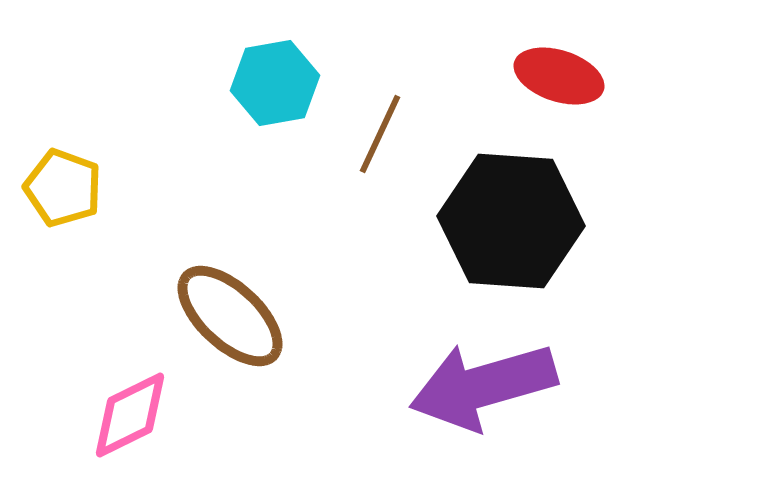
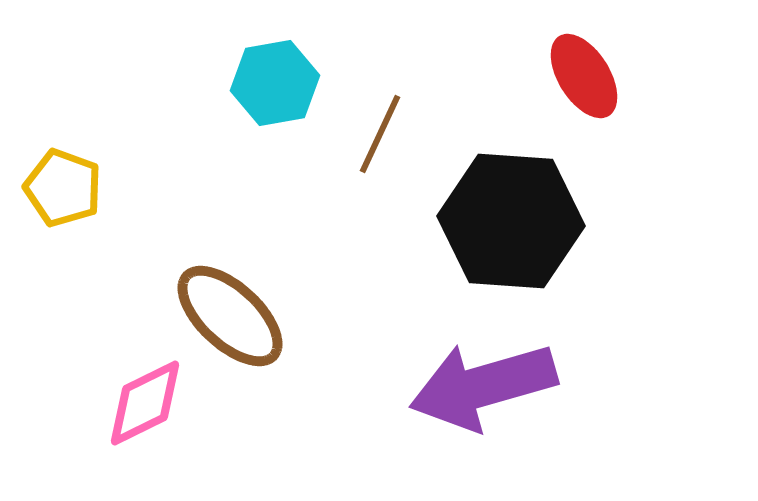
red ellipse: moved 25 px right; rotated 40 degrees clockwise
pink diamond: moved 15 px right, 12 px up
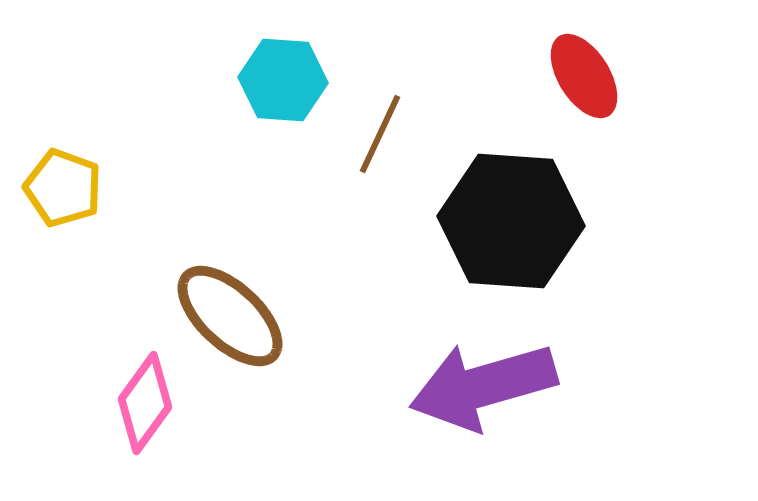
cyan hexagon: moved 8 px right, 3 px up; rotated 14 degrees clockwise
pink diamond: rotated 28 degrees counterclockwise
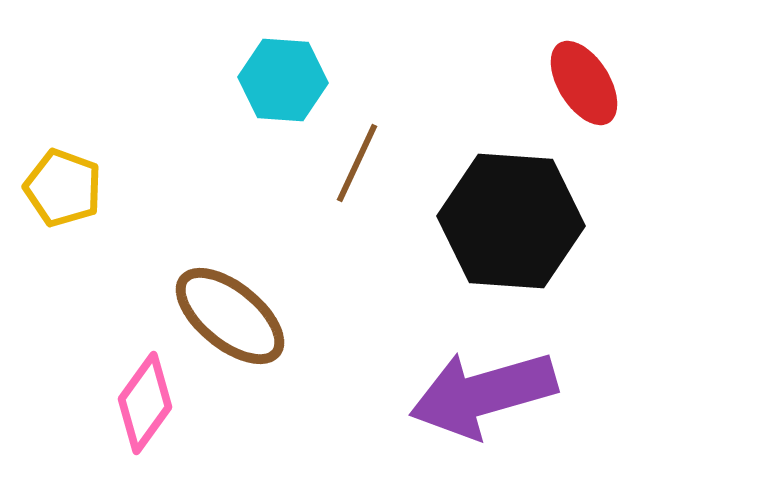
red ellipse: moved 7 px down
brown line: moved 23 px left, 29 px down
brown ellipse: rotated 4 degrees counterclockwise
purple arrow: moved 8 px down
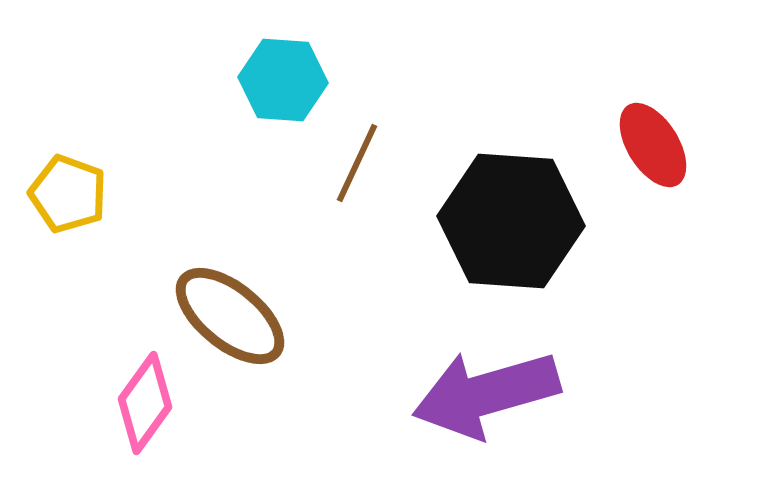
red ellipse: moved 69 px right, 62 px down
yellow pentagon: moved 5 px right, 6 px down
purple arrow: moved 3 px right
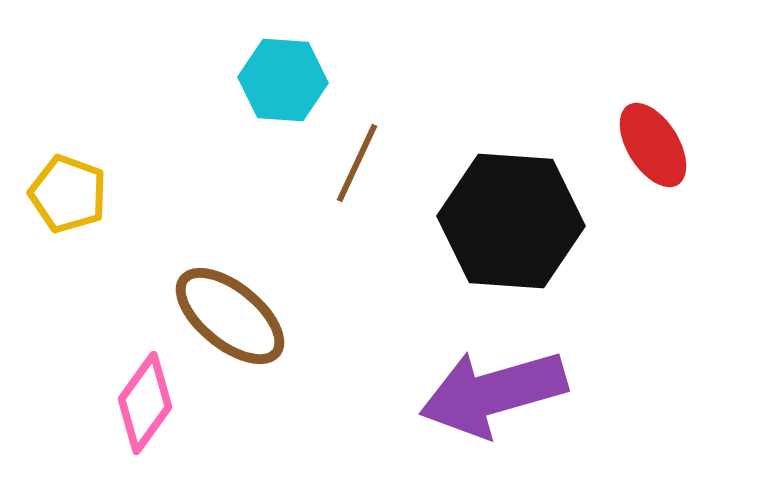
purple arrow: moved 7 px right, 1 px up
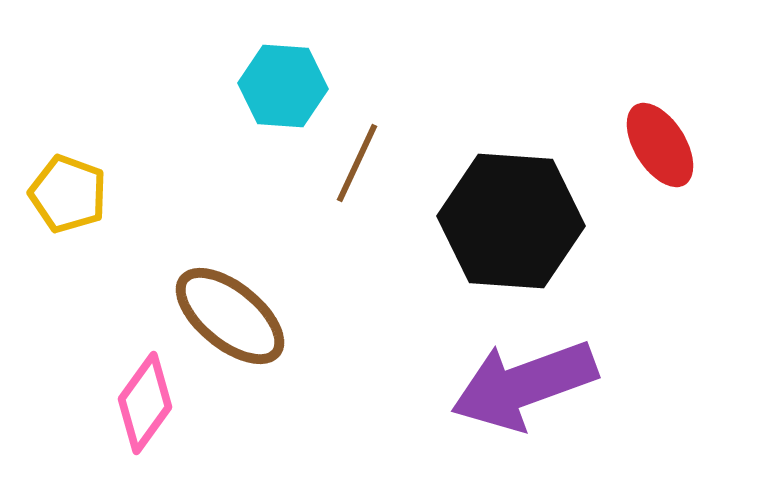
cyan hexagon: moved 6 px down
red ellipse: moved 7 px right
purple arrow: moved 31 px right, 8 px up; rotated 4 degrees counterclockwise
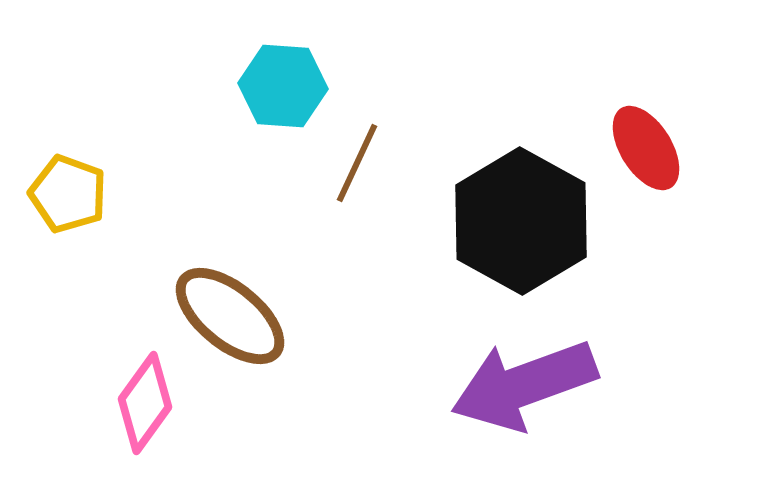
red ellipse: moved 14 px left, 3 px down
black hexagon: moved 10 px right; rotated 25 degrees clockwise
